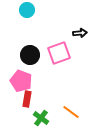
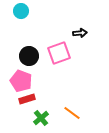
cyan circle: moved 6 px left, 1 px down
black circle: moved 1 px left, 1 px down
red rectangle: rotated 63 degrees clockwise
orange line: moved 1 px right, 1 px down
green cross: rotated 14 degrees clockwise
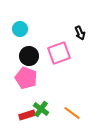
cyan circle: moved 1 px left, 18 px down
black arrow: rotated 72 degrees clockwise
pink pentagon: moved 5 px right, 3 px up
red rectangle: moved 16 px down
green cross: moved 9 px up; rotated 14 degrees counterclockwise
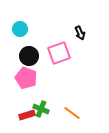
green cross: rotated 14 degrees counterclockwise
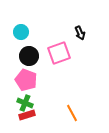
cyan circle: moved 1 px right, 3 px down
pink pentagon: moved 2 px down
green cross: moved 16 px left, 6 px up
orange line: rotated 24 degrees clockwise
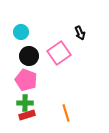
pink square: rotated 15 degrees counterclockwise
green cross: rotated 21 degrees counterclockwise
orange line: moved 6 px left; rotated 12 degrees clockwise
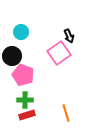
black arrow: moved 11 px left, 3 px down
black circle: moved 17 px left
pink pentagon: moved 3 px left, 5 px up
green cross: moved 3 px up
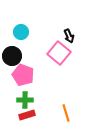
pink square: rotated 15 degrees counterclockwise
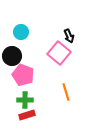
orange line: moved 21 px up
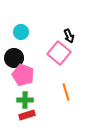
black circle: moved 2 px right, 2 px down
